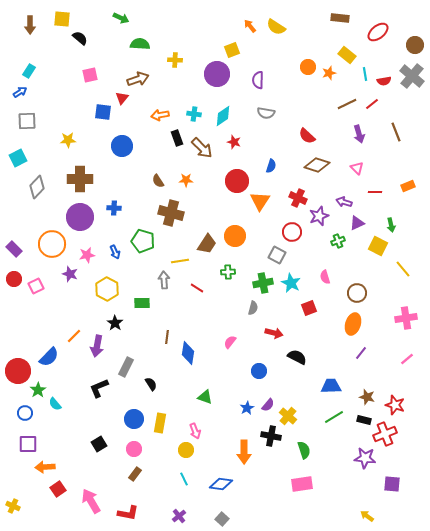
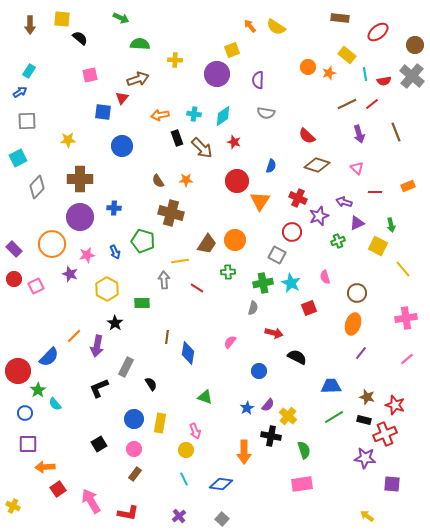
orange circle at (235, 236): moved 4 px down
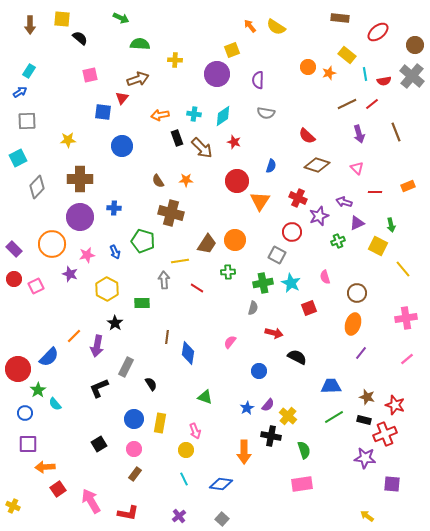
red circle at (18, 371): moved 2 px up
